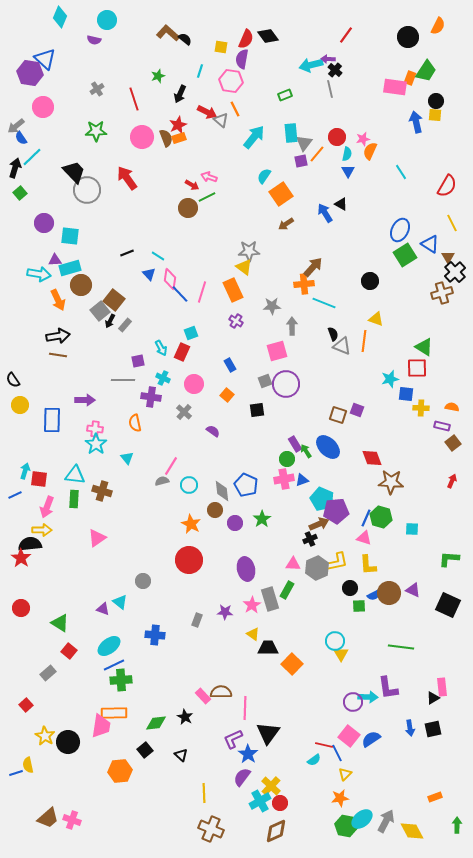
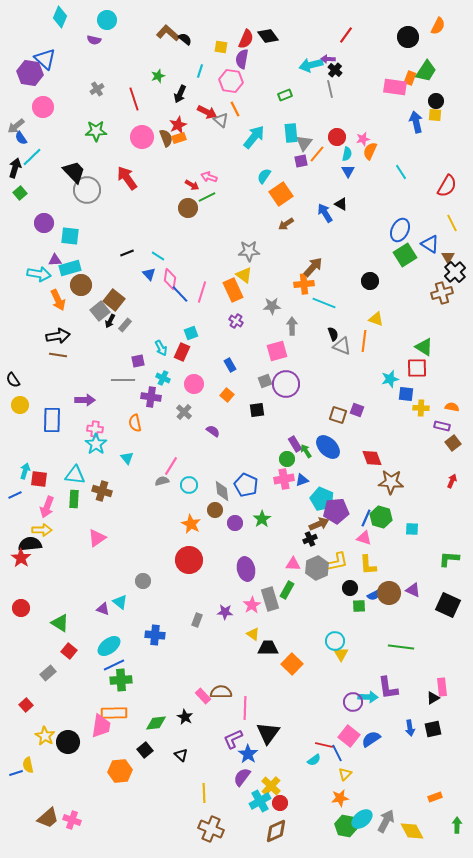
yellow triangle at (244, 267): moved 8 px down
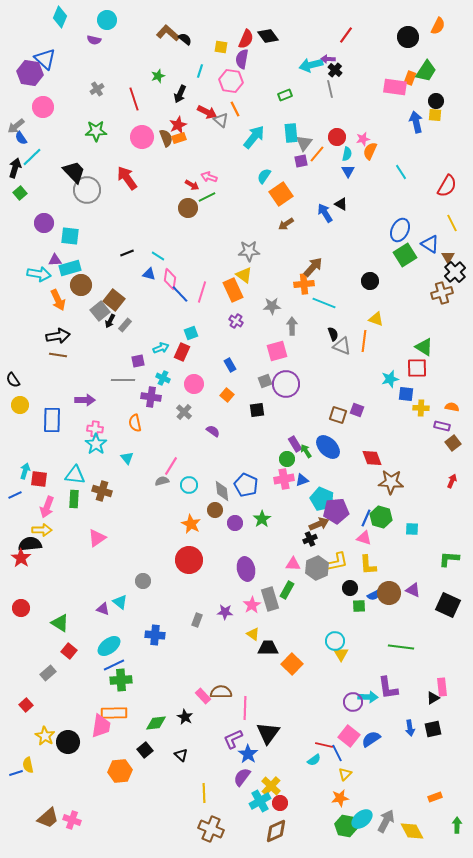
blue triangle at (149, 274): rotated 32 degrees counterclockwise
cyan arrow at (161, 348): rotated 84 degrees counterclockwise
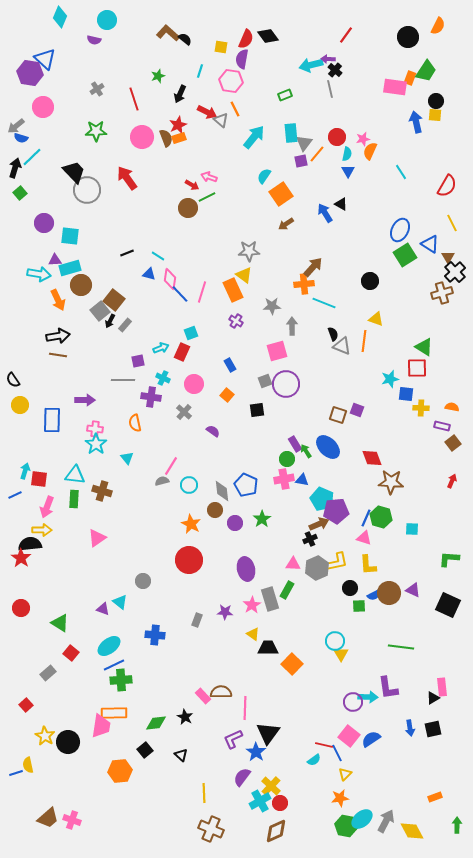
blue semicircle at (21, 138): rotated 40 degrees counterclockwise
blue triangle at (302, 480): rotated 32 degrees clockwise
red square at (69, 651): moved 2 px right, 2 px down
blue star at (248, 754): moved 8 px right, 2 px up
